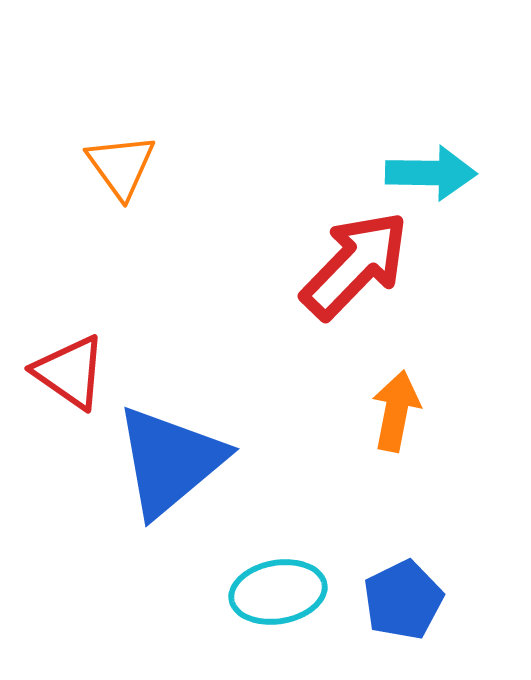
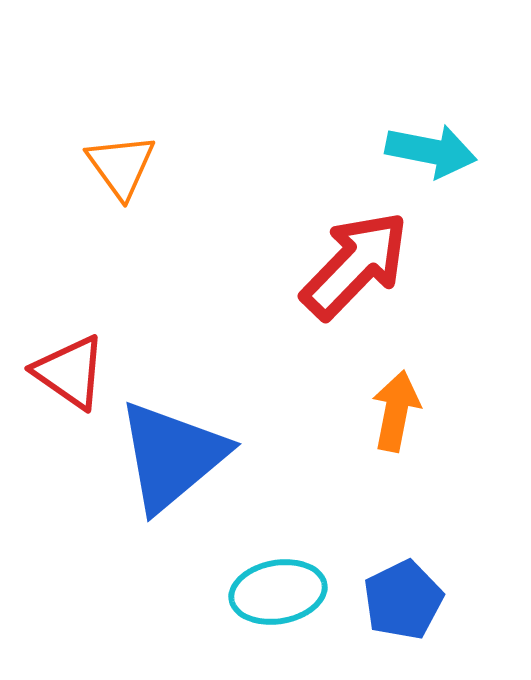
cyan arrow: moved 22 px up; rotated 10 degrees clockwise
blue triangle: moved 2 px right, 5 px up
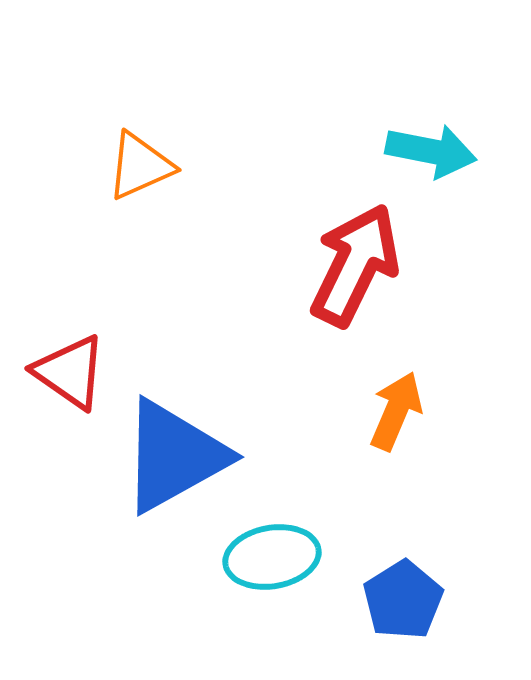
orange triangle: moved 19 px right; rotated 42 degrees clockwise
red arrow: rotated 18 degrees counterclockwise
orange arrow: rotated 12 degrees clockwise
blue triangle: moved 2 px right; rotated 11 degrees clockwise
cyan ellipse: moved 6 px left, 35 px up
blue pentagon: rotated 6 degrees counterclockwise
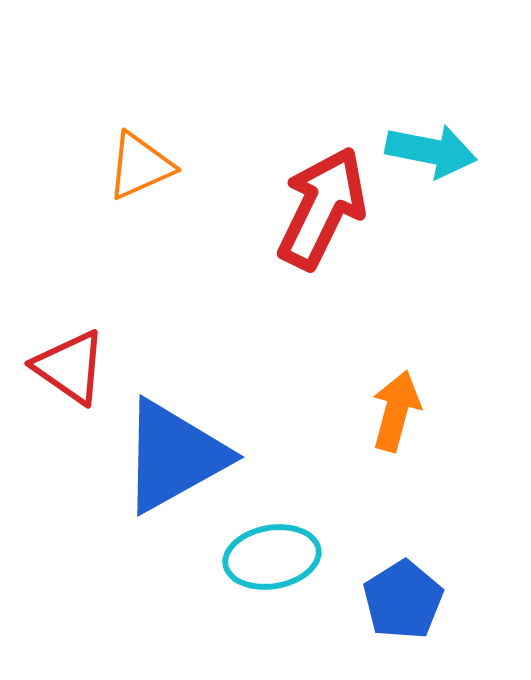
red arrow: moved 33 px left, 57 px up
red triangle: moved 5 px up
orange arrow: rotated 8 degrees counterclockwise
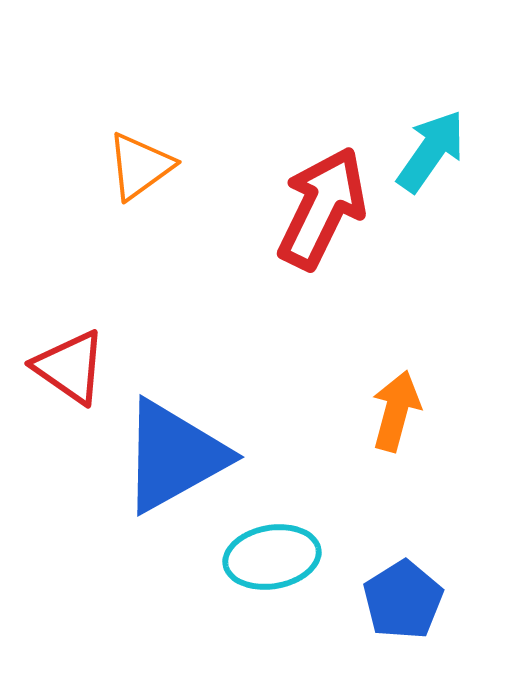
cyan arrow: rotated 66 degrees counterclockwise
orange triangle: rotated 12 degrees counterclockwise
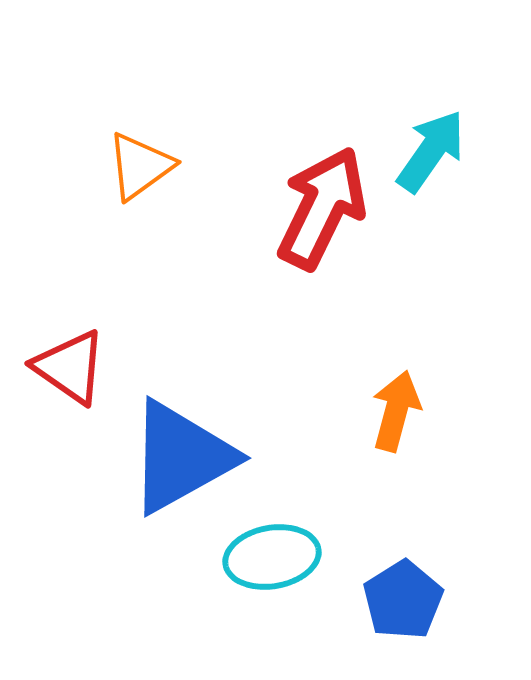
blue triangle: moved 7 px right, 1 px down
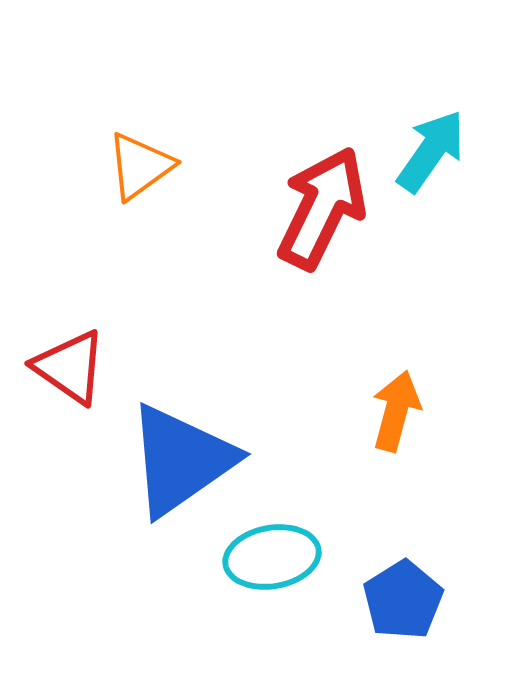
blue triangle: moved 3 px down; rotated 6 degrees counterclockwise
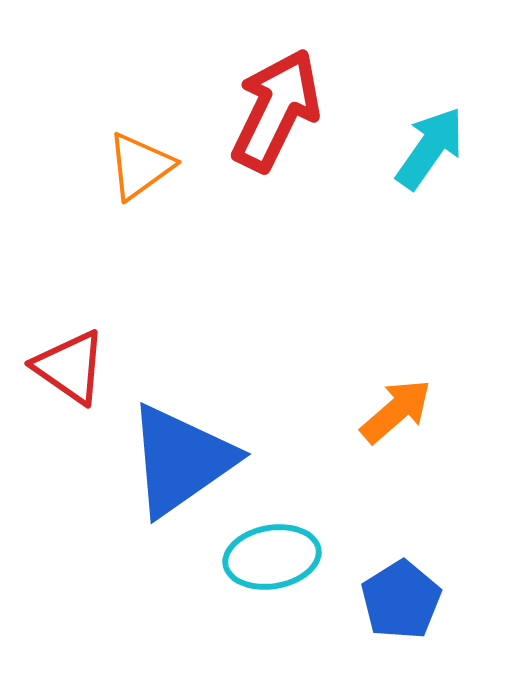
cyan arrow: moved 1 px left, 3 px up
red arrow: moved 46 px left, 98 px up
orange arrow: rotated 34 degrees clockwise
blue pentagon: moved 2 px left
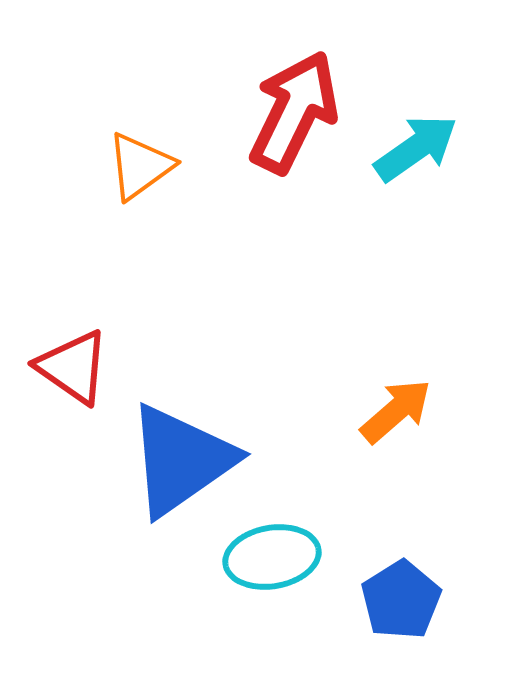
red arrow: moved 18 px right, 2 px down
cyan arrow: moved 14 px left; rotated 20 degrees clockwise
red triangle: moved 3 px right
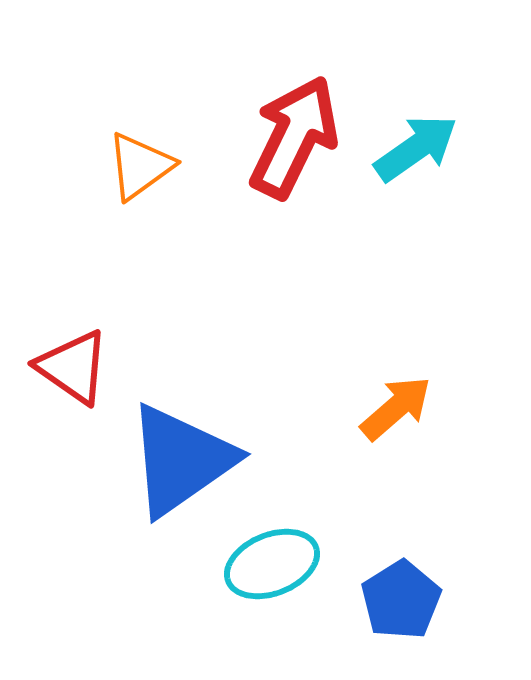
red arrow: moved 25 px down
orange arrow: moved 3 px up
cyan ellipse: moved 7 px down; rotated 12 degrees counterclockwise
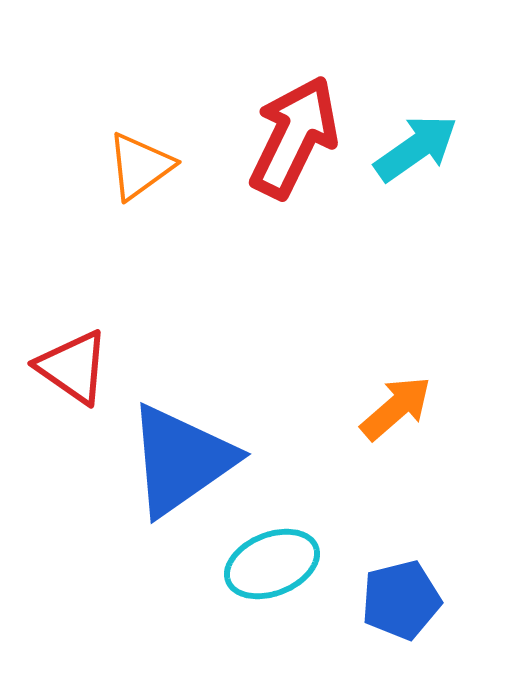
blue pentagon: rotated 18 degrees clockwise
